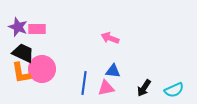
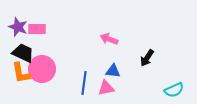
pink arrow: moved 1 px left, 1 px down
black arrow: moved 3 px right, 30 px up
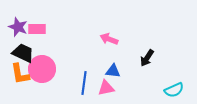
orange L-shape: moved 1 px left, 1 px down
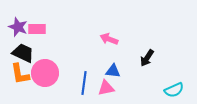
pink circle: moved 3 px right, 4 px down
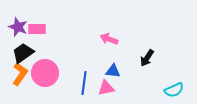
black trapezoid: rotated 60 degrees counterclockwise
orange L-shape: rotated 135 degrees counterclockwise
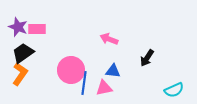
pink circle: moved 26 px right, 3 px up
pink triangle: moved 2 px left
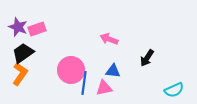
pink rectangle: rotated 18 degrees counterclockwise
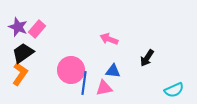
pink rectangle: rotated 30 degrees counterclockwise
